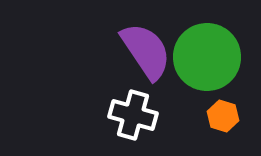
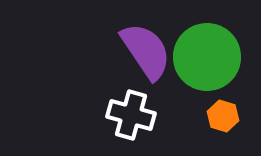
white cross: moved 2 px left
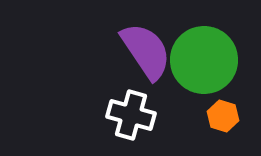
green circle: moved 3 px left, 3 px down
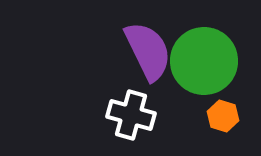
purple semicircle: moved 2 px right; rotated 8 degrees clockwise
green circle: moved 1 px down
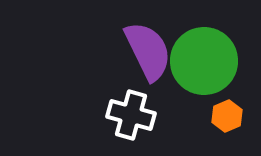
orange hexagon: moved 4 px right; rotated 20 degrees clockwise
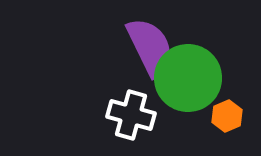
purple semicircle: moved 2 px right, 4 px up
green circle: moved 16 px left, 17 px down
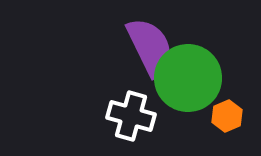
white cross: moved 1 px down
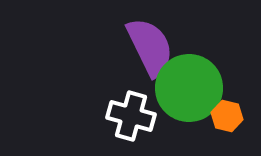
green circle: moved 1 px right, 10 px down
orange hexagon: rotated 24 degrees counterclockwise
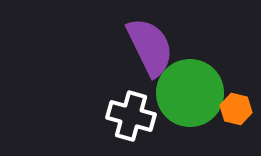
green circle: moved 1 px right, 5 px down
orange hexagon: moved 9 px right, 7 px up
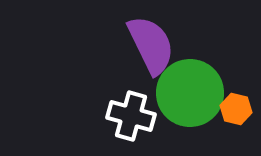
purple semicircle: moved 1 px right, 2 px up
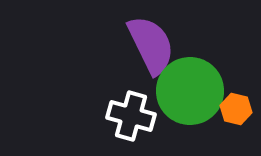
green circle: moved 2 px up
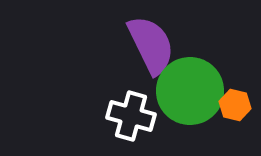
orange hexagon: moved 1 px left, 4 px up
